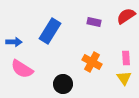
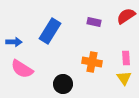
orange cross: rotated 18 degrees counterclockwise
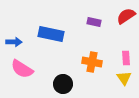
blue rectangle: moved 1 px right, 3 px down; rotated 70 degrees clockwise
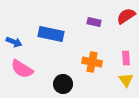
blue arrow: rotated 21 degrees clockwise
yellow triangle: moved 2 px right, 2 px down
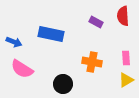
red semicircle: moved 3 px left; rotated 60 degrees counterclockwise
purple rectangle: moved 2 px right; rotated 16 degrees clockwise
yellow triangle: rotated 35 degrees clockwise
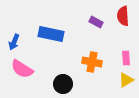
blue arrow: rotated 91 degrees clockwise
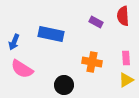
black circle: moved 1 px right, 1 px down
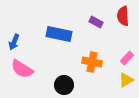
blue rectangle: moved 8 px right
pink rectangle: moved 1 px right; rotated 48 degrees clockwise
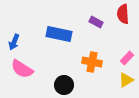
red semicircle: moved 2 px up
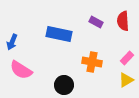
red semicircle: moved 7 px down
blue arrow: moved 2 px left
pink semicircle: moved 1 px left, 1 px down
